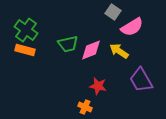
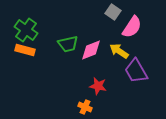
pink semicircle: rotated 25 degrees counterclockwise
purple trapezoid: moved 5 px left, 9 px up
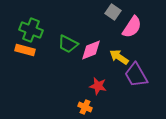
green cross: moved 5 px right; rotated 15 degrees counterclockwise
green trapezoid: rotated 40 degrees clockwise
yellow arrow: moved 6 px down
purple trapezoid: moved 4 px down
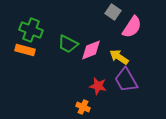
purple trapezoid: moved 10 px left, 5 px down
orange cross: moved 2 px left
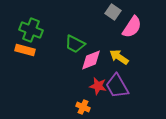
green trapezoid: moved 7 px right
pink diamond: moved 10 px down
purple trapezoid: moved 9 px left, 6 px down
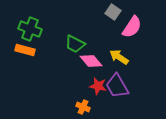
green cross: moved 1 px left, 1 px up
pink diamond: moved 1 px down; rotated 70 degrees clockwise
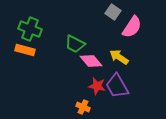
red star: moved 1 px left
